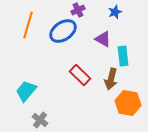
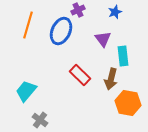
blue ellipse: moved 2 px left; rotated 32 degrees counterclockwise
purple triangle: rotated 24 degrees clockwise
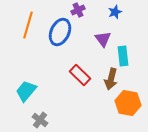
blue ellipse: moved 1 px left, 1 px down
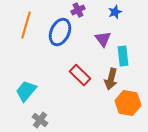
orange line: moved 2 px left
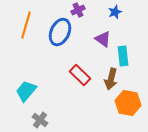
purple triangle: rotated 18 degrees counterclockwise
